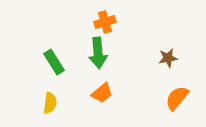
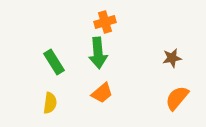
brown star: moved 4 px right
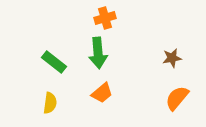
orange cross: moved 4 px up
green rectangle: rotated 20 degrees counterclockwise
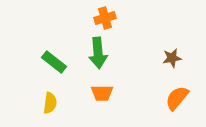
orange trapezoid: rotated 40 degrees clockwise
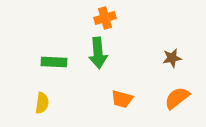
green rectangle: rotated 35 degrees counterclockwise
orange trapezoid: moved 20 px right, 6 px down; rotated 15 degrees clockwise
orange semicircle: rotated 12 degrees clockwise
yellow semicircle: moved 8 px left
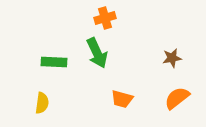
green arrow: moved 1 px left; rotated 20 degrees counterclockwise
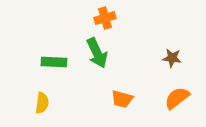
brown star: rotated 18 degrees clockwise
